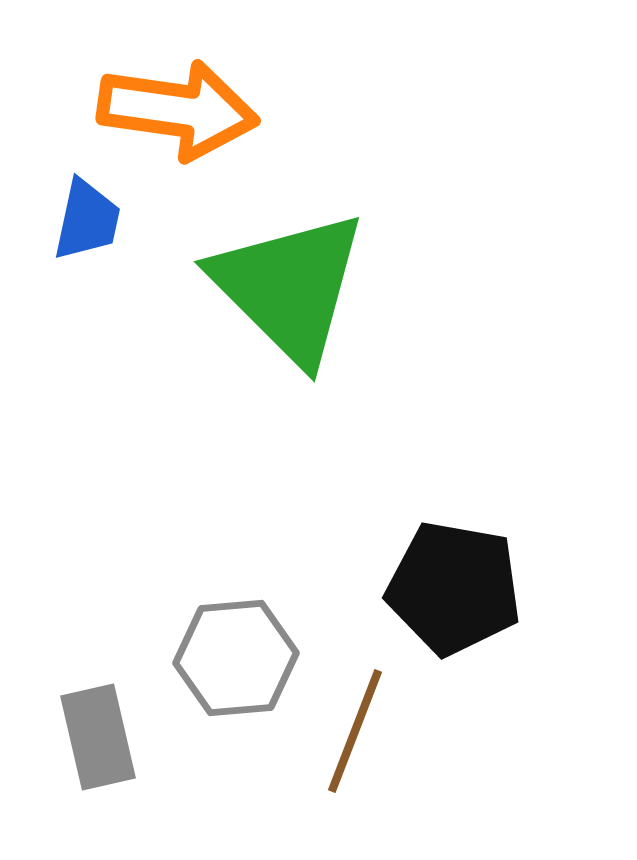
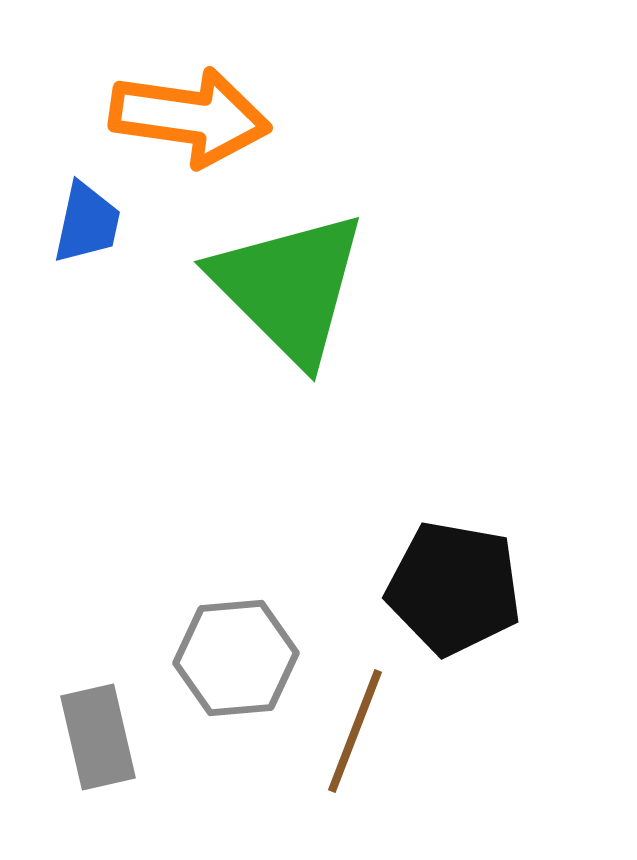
orange arrow: moved 12 px right, 7 px down
blue trapezoid: moved 3 px down
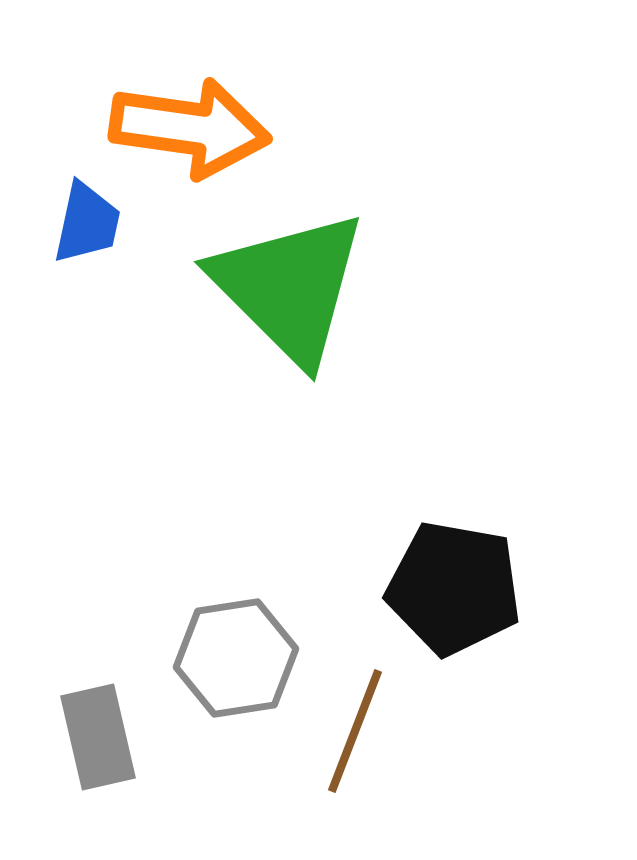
orange arrow: moved 11 px down
gray hexagon: rotated 4 degrees counterclockwise
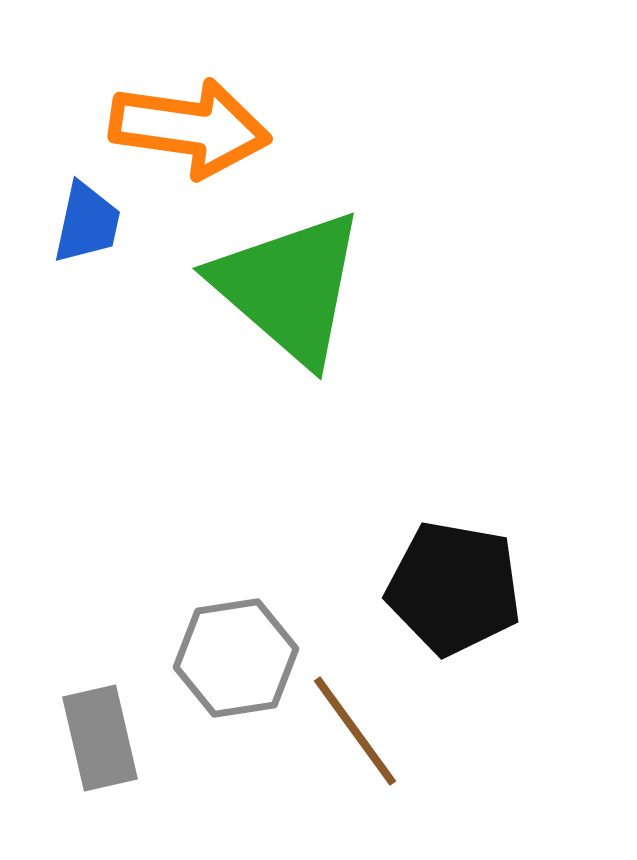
green triangle: rotated 4 degrees counterclockwise
brown line: rotated 57 degrees counterclockwise
gray rectangle: moved 2 px right, 1 px down
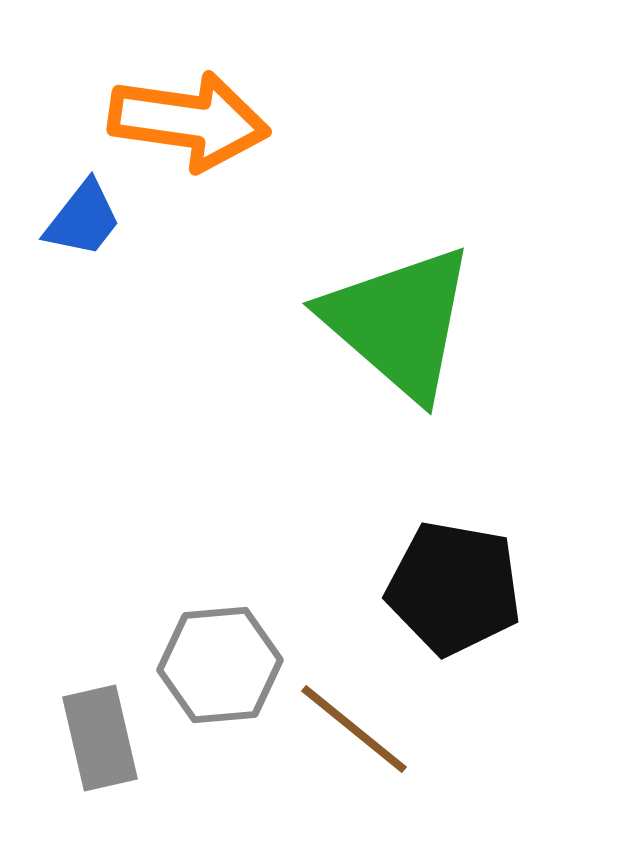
orange arrow: moved 1 px left, 7 px up
blue trapezoid: moved 4 px left, 4 px up; rotated 26 degrees clockwise
green triangle: moved 110 px right, 35 px down
gray hexagon: moved 16 px left, 7 px down; rotated 4 degrees clockwise
brown line: moved 1 px left, 2 px up; rotated 15 degrees counterclockwise
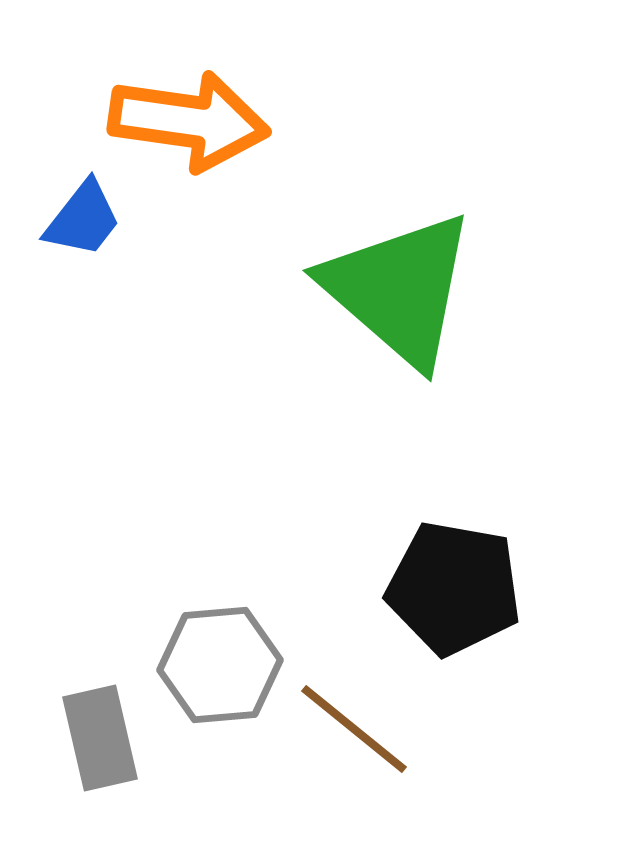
green triangle: moved 33 px up
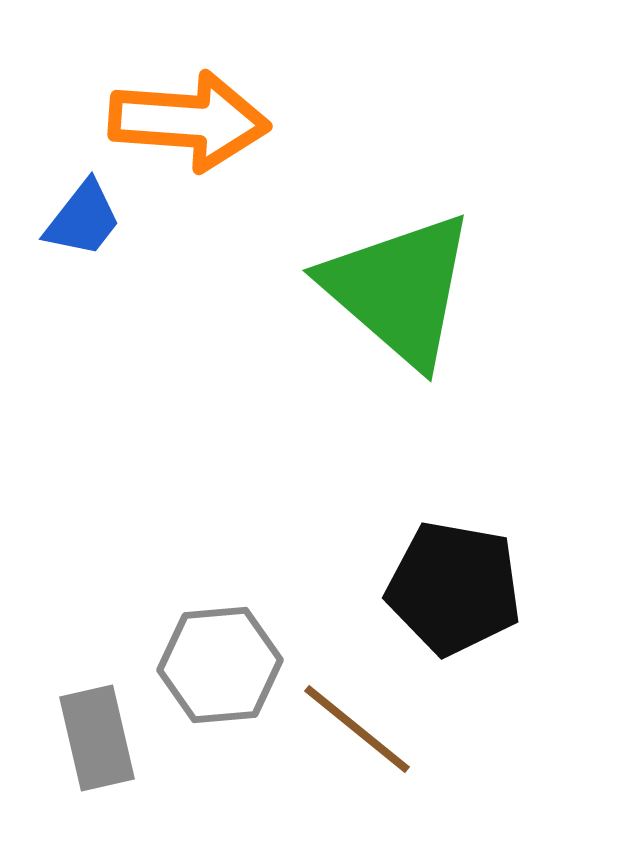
orange arrow: rotated 4 degrees counterclockwise
brown line: moved 3 px right
gray rectangle: moved 3 px left
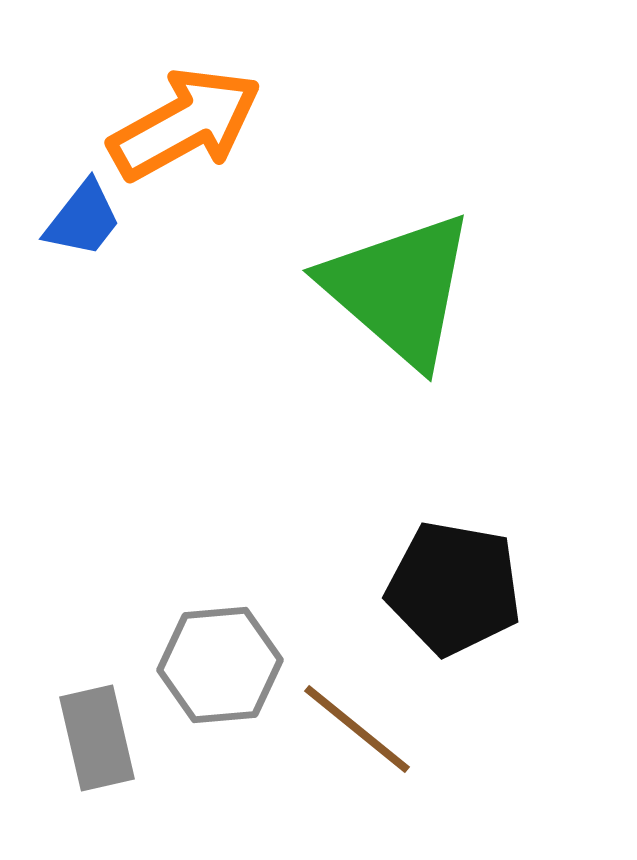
orange arrow: moved 4 px left, 3 px down; rotated 33 degrees counterclockwise
